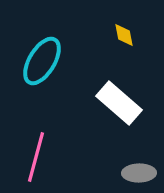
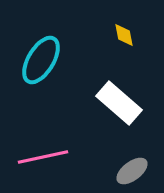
cyan ellipse: moved 1 px left, 1 px up
pink line: moved 7 px right; rotated 63 degrees clockwise
gray ellipse: moved 7 px left, 2 px up; rotated 36 degrees counterclockwise
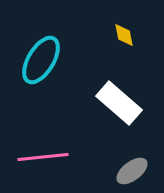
pink line: rotated 6 degrees clockwise
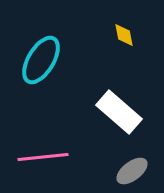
white rectangle: moved 9 px down
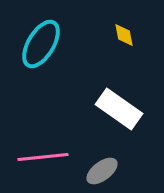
cyan ellipse: moved 16 px up
white rectangle: moved 3 px up; rotated 6 degrees counterclockwise
gray ellipse: moved 30 px left
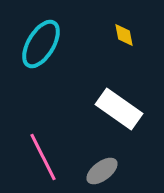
pink line: rotated 69 degrees clockwise
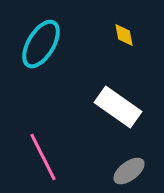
white rectangle: moved 1 px left, 2 px up
gray ellipse: moved 27 px right
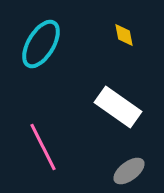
pink line: moved 10 px up
